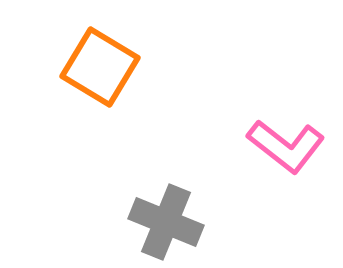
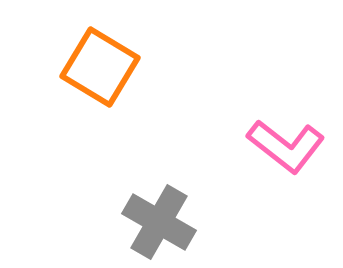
gray cross: moved 7 px left; rotated 8 degrees clockwise
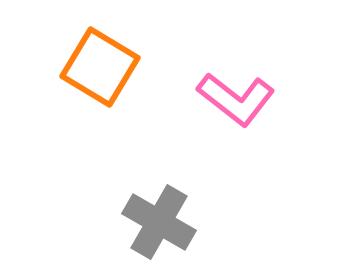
pink L-shape: moved 50 px left, 47 px up
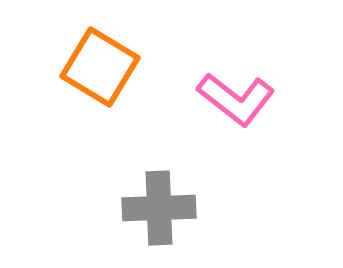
gray cross: moved 14 px up; rotated 32 degrees counterclockwise
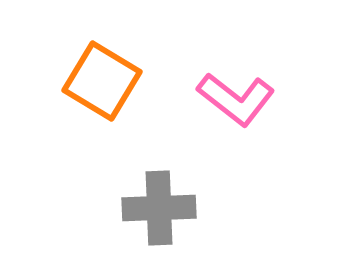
orange square: moved 2 px right, 14 px down
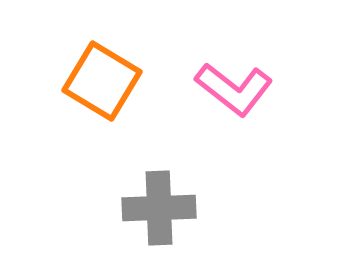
pink L-shape: moved 2 px left, 10 px up
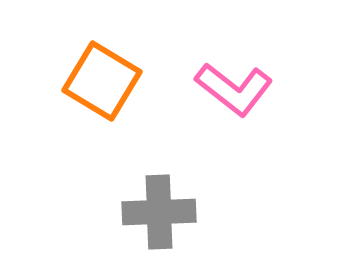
gray cross: moved 4 px down
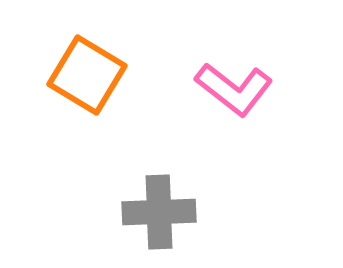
orange square: moved 15 px left, 6 px up
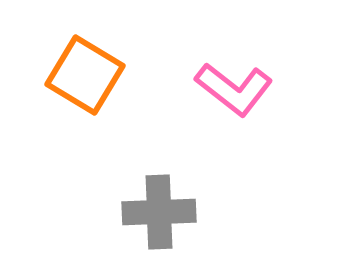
orange square: moved 2 px left
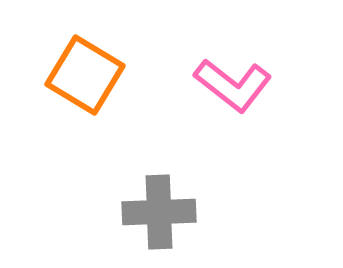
pink L-shape: moved 1 px left, 4 px up
